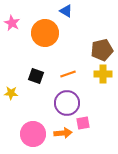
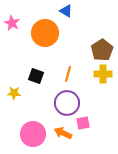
brown pentagon: rotated 20 degrees counterclockwise
orange line: rotated 56 degrees counterclockwise
yellow star: moved 3 px right
orange arrow: rotated 150 degrees counterclockwise
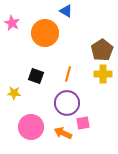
pink circle: moved 2 px left, 7 px up
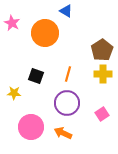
pink square: moved 19 px right, 9 px up; rotated 24 degrees counterclockwise
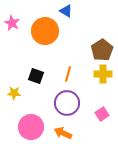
orange circle: moved 2 px up
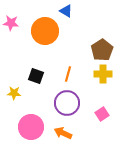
pink star: moved 1 px left; rotated 21 degrees counterclockwise
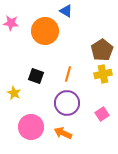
yellow cross: rotated 12 degrees counterclockwise
yellow star: rotated 24 degrees clockwise
